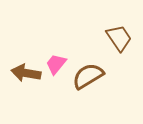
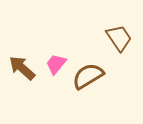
brown arrow: moved 4 px left, 5 px up; rotated 32 degrees clockwise
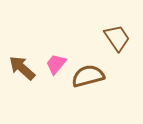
brown trapezoid: moved 2 px left
brown semicircle: rotated 16 degrees clockwise
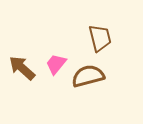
brown trapezoid: moved 17 px left; rotated 20 degrees clockwise
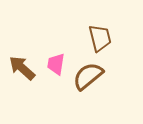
pink trapezoid: rotated 30 degrees counterclockwise
brown semicircle: rotated 24 degrees counterclockwise
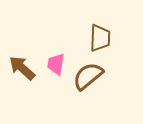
brown trapezoid: rotated 16 degrees clockwise
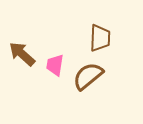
pink trapezoid: moved 1 px left, 1 px down
brown arrow: moved 14 px up
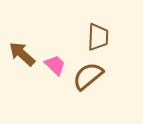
brown trapezoid: moved 2 px left, 1 px up
pink trapezoid: rotated 125 degrees clockwise
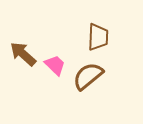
brown arrow: moved 1 px right
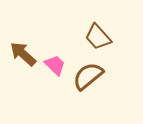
brown trapezoid: rotated 136 degrees clockwise
